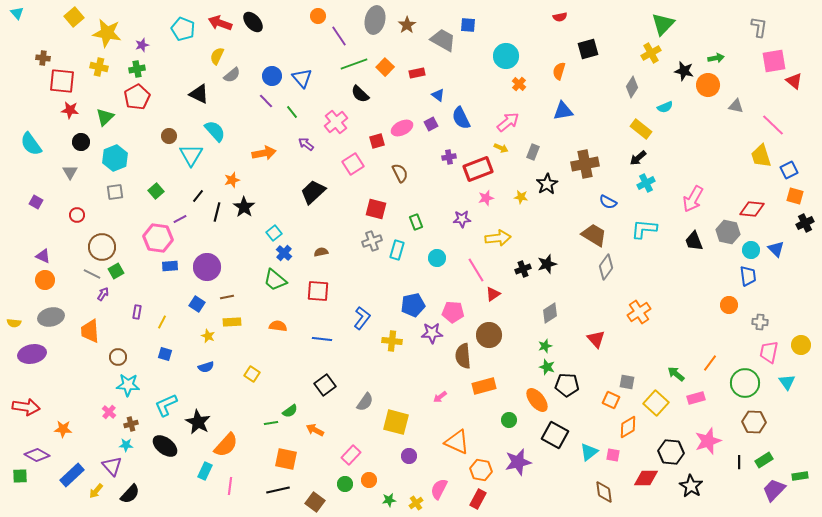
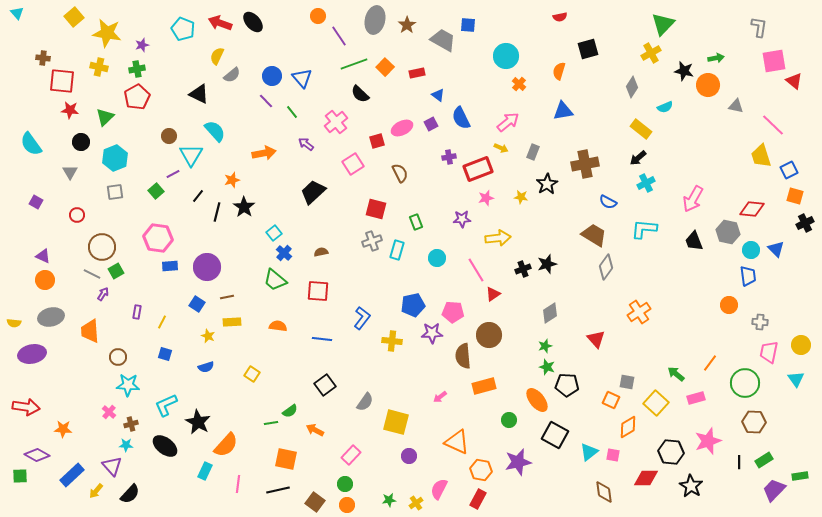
purple line at (180, 219): moved 7 px left, 45 px up
cyan triangle at (787, 382): moved 9 px right, 3 px up
orange circle at (369, 480): moved 22 px left, 25 px down
pink line at (230, 486): moved 8 px right, 2 px up
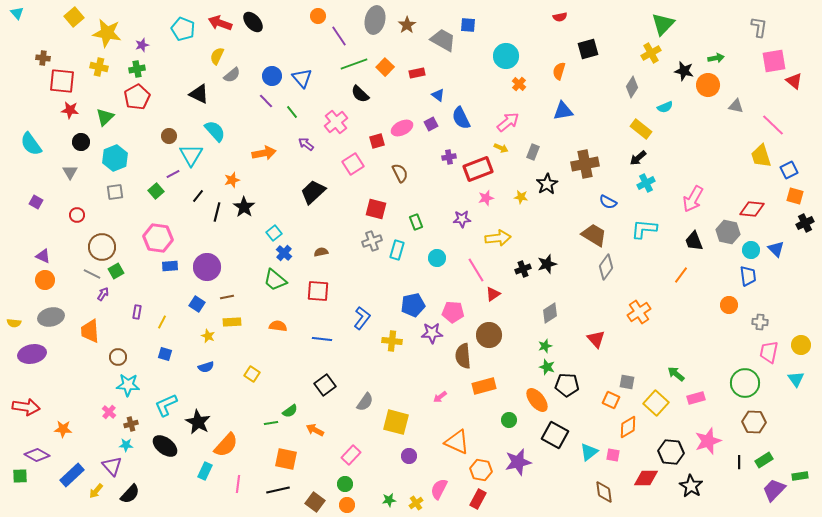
orange line at (710, 363): moved 29 px left, 88 px up
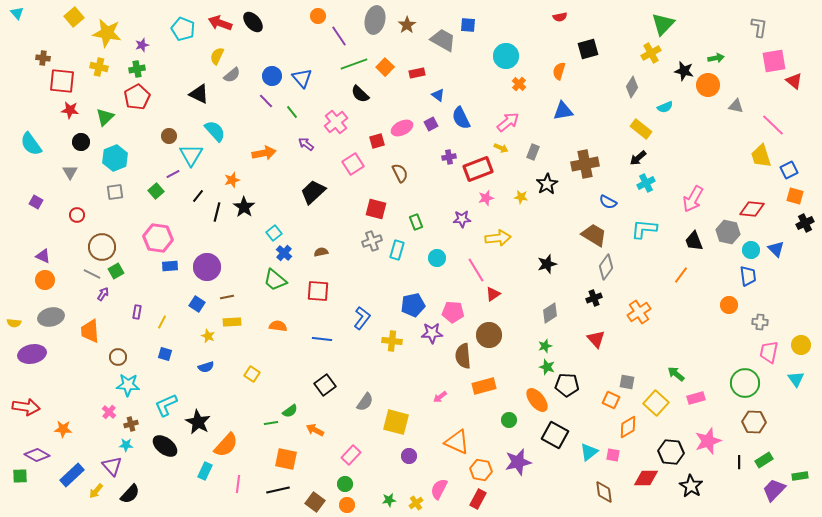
black cross at (523, 269): moved 71 px right, 29 px down
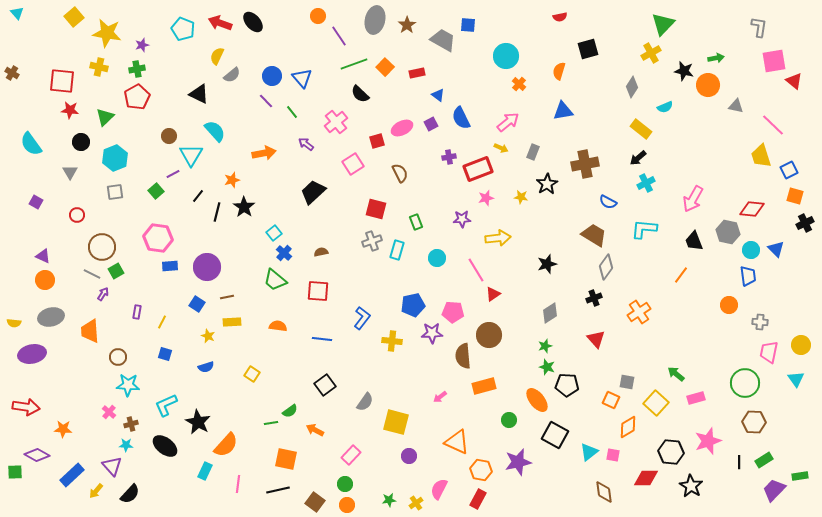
brown cross at (43, 58): moved 31 px left, 15 px down; rotated 24 degrees clockwise
green square at (20, 476): moved 5 px left, 4 px up
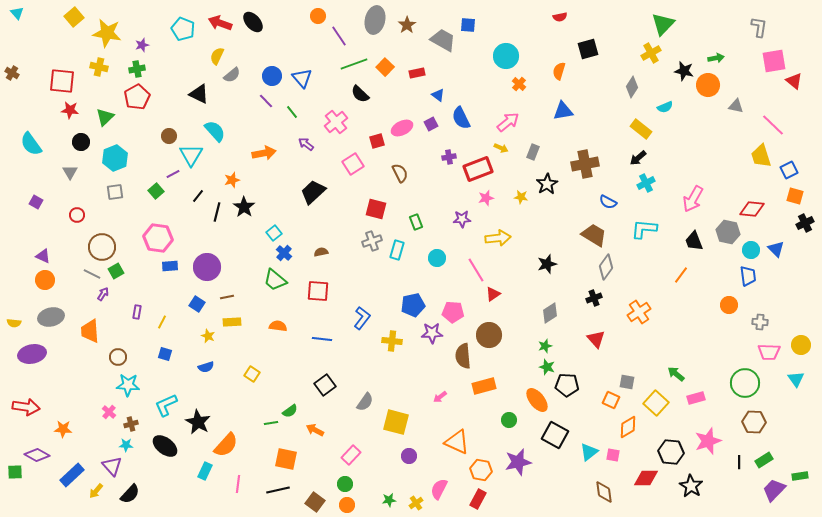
pink trapezoid at (769, 352): rotated 100 degrees counterclockwise
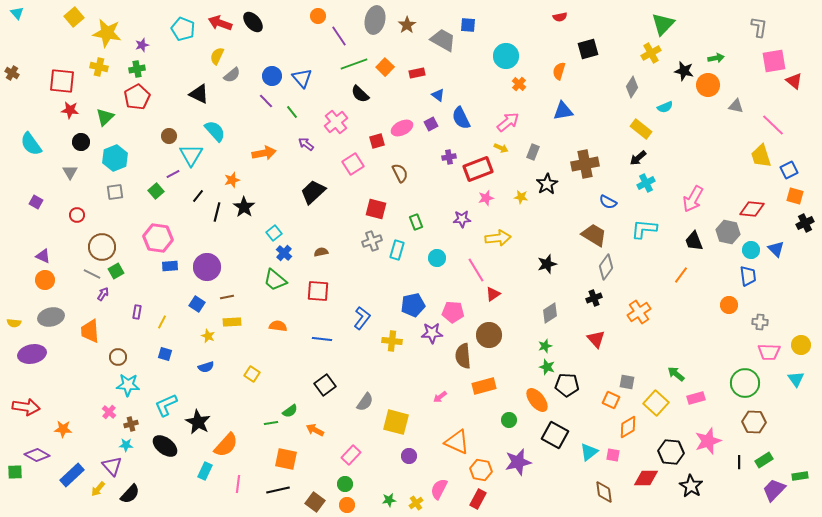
yellow arrow at (96, 491): moved 2 px right, 2 px up
